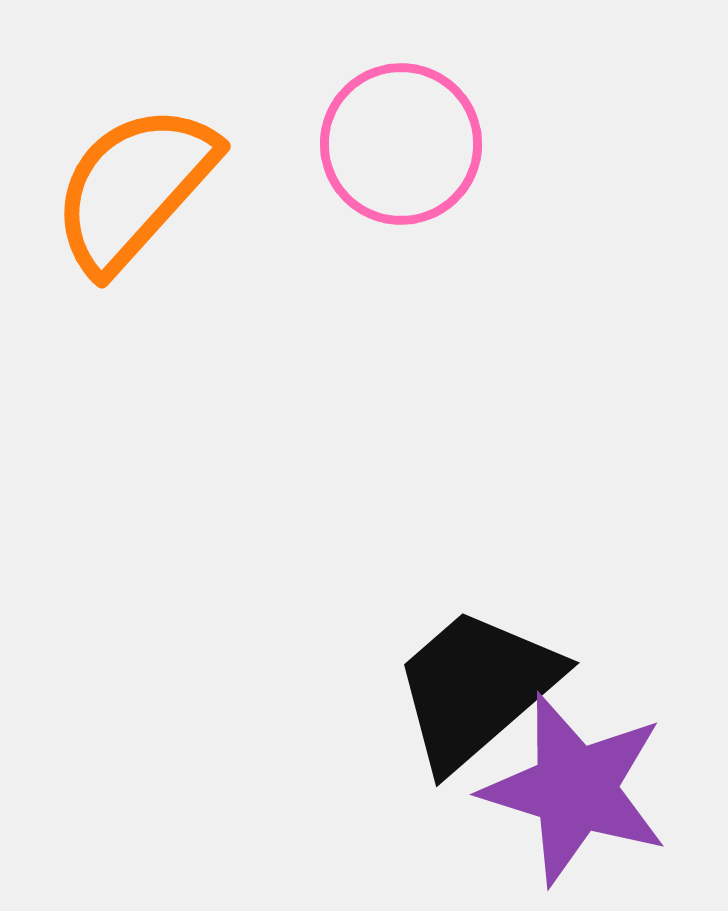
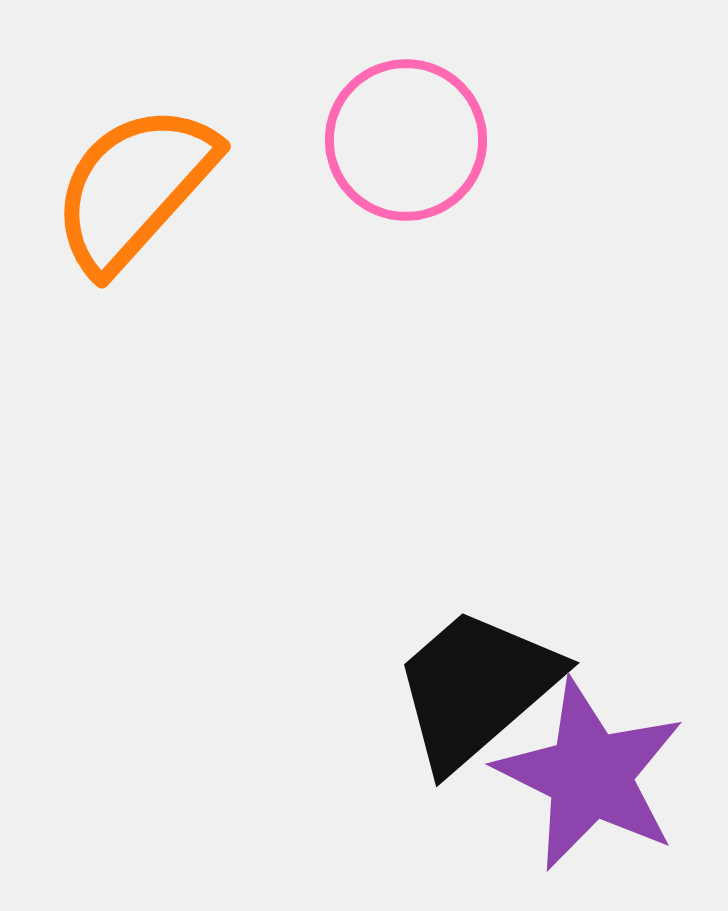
pink circle: moved 5 px right, 4 px up
purple star: moved 15 px right, 14 px up; rotated 9 degrees clockwise
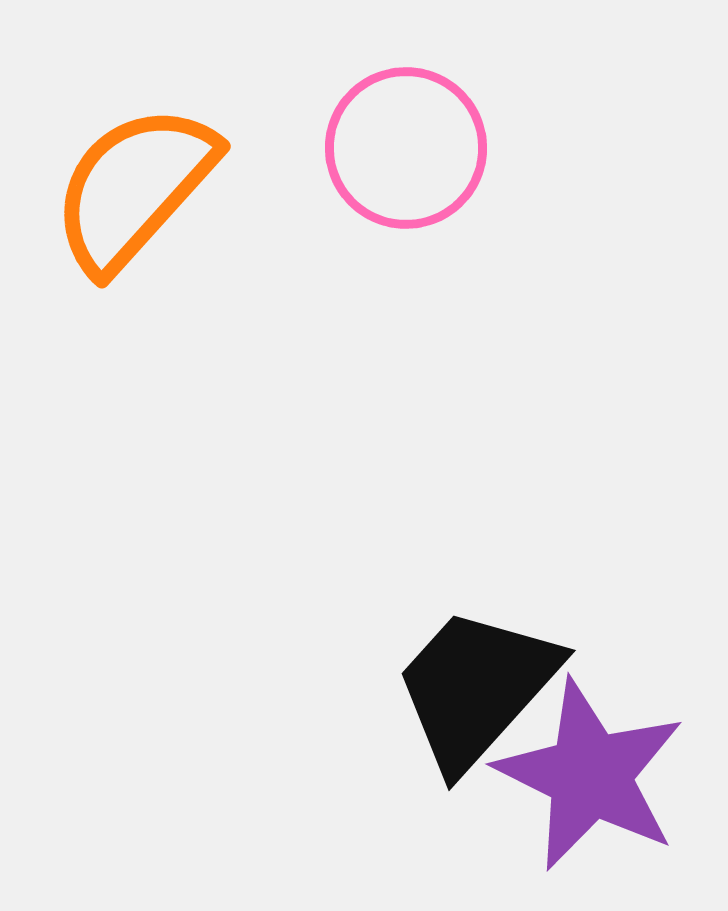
pink circle: moved 8 px down
black trapezoid: rotated 7 degrees counterclockwise
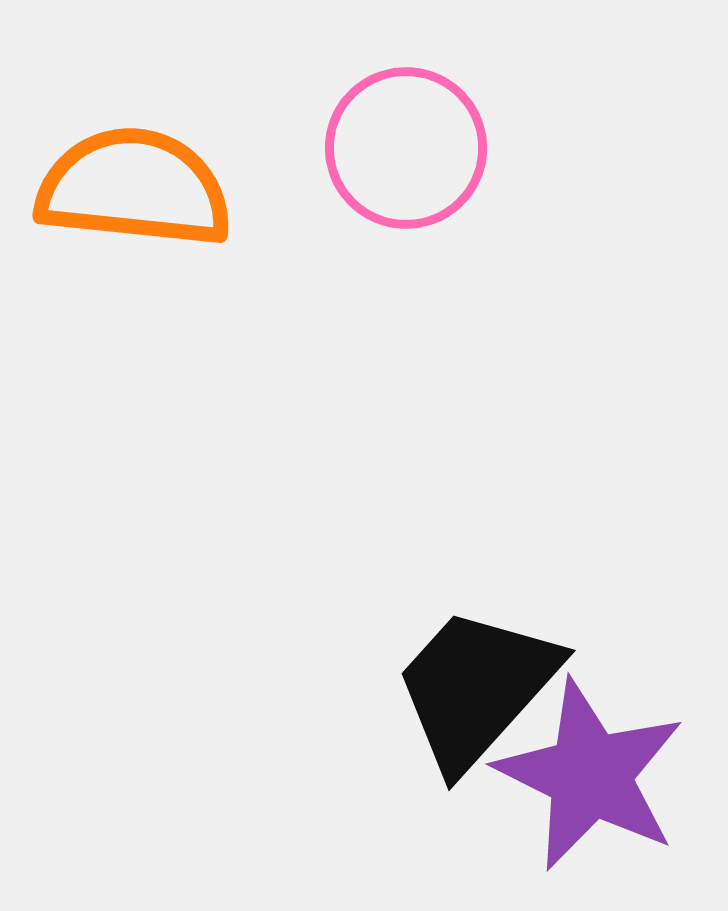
orange semicircle: rotated 54 degrees clockwise
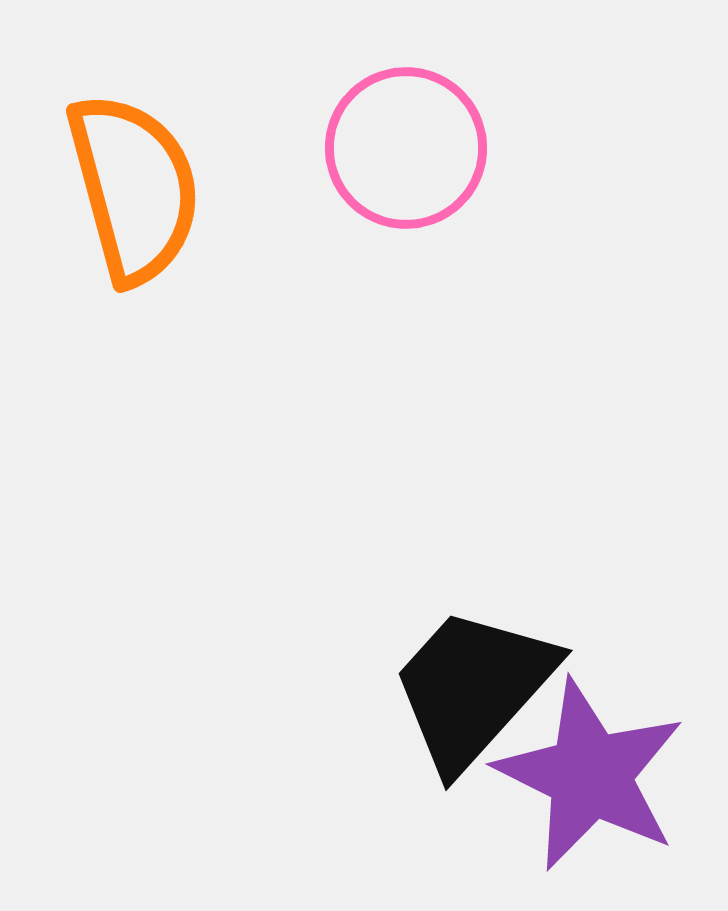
orange semicircle: rotated 69 degrees clockwise
black trapezoid: moved 3 px left
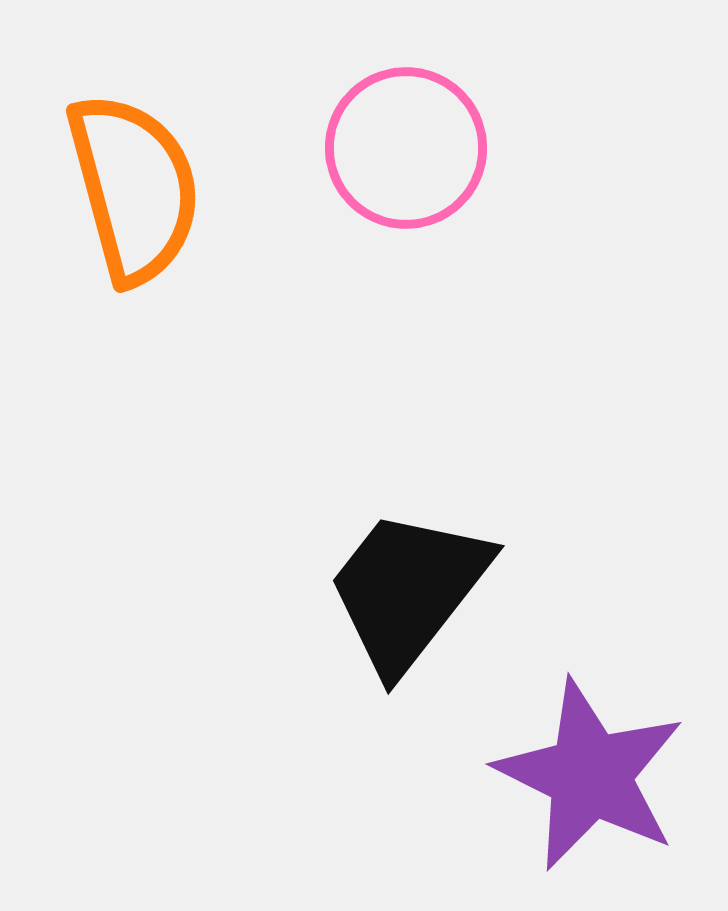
black trapezoid: moved 65 px left, 98 px up; rotated 4 degrees counterclockwise
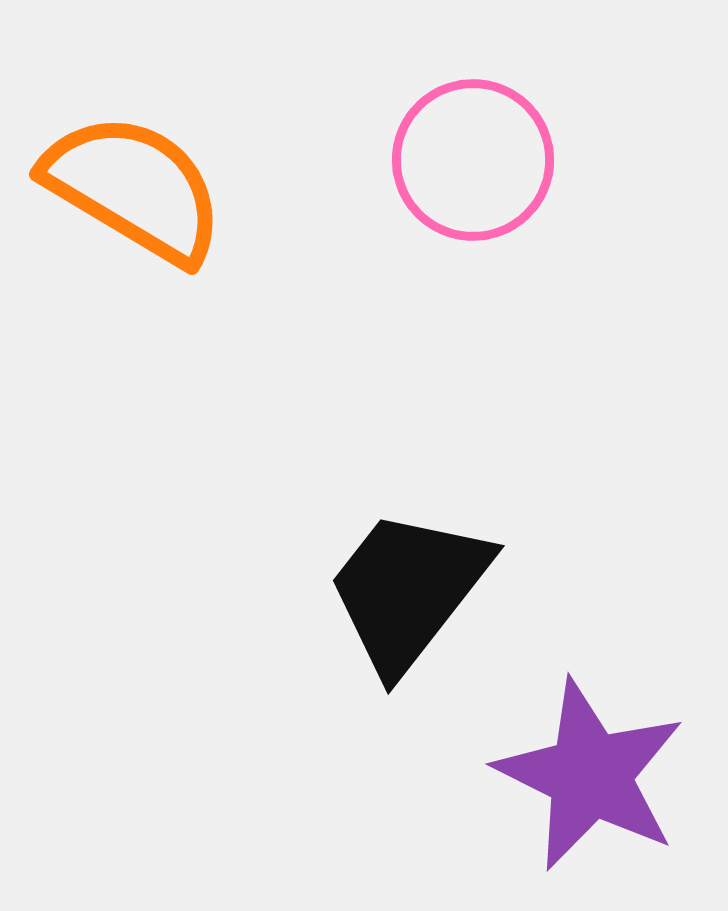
pink circle: moved 67 px right, 12 px down
orange semicircle: rotated 44 degrees counterclockwise
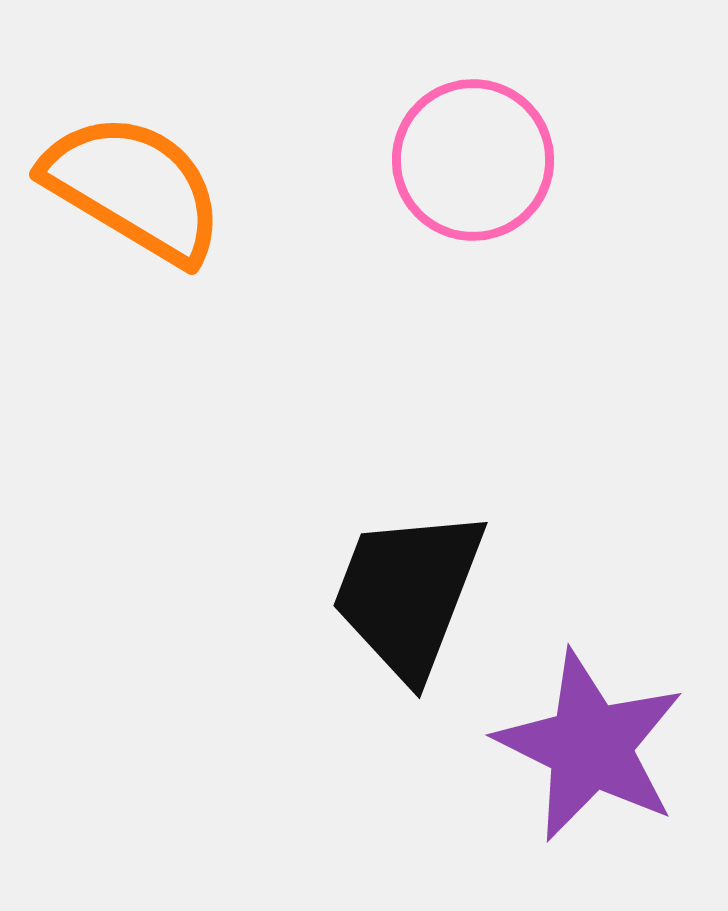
black trapezoid: moved 3 px down; rotated 17 degrees counterclockwise
purple star: moved 29 px up
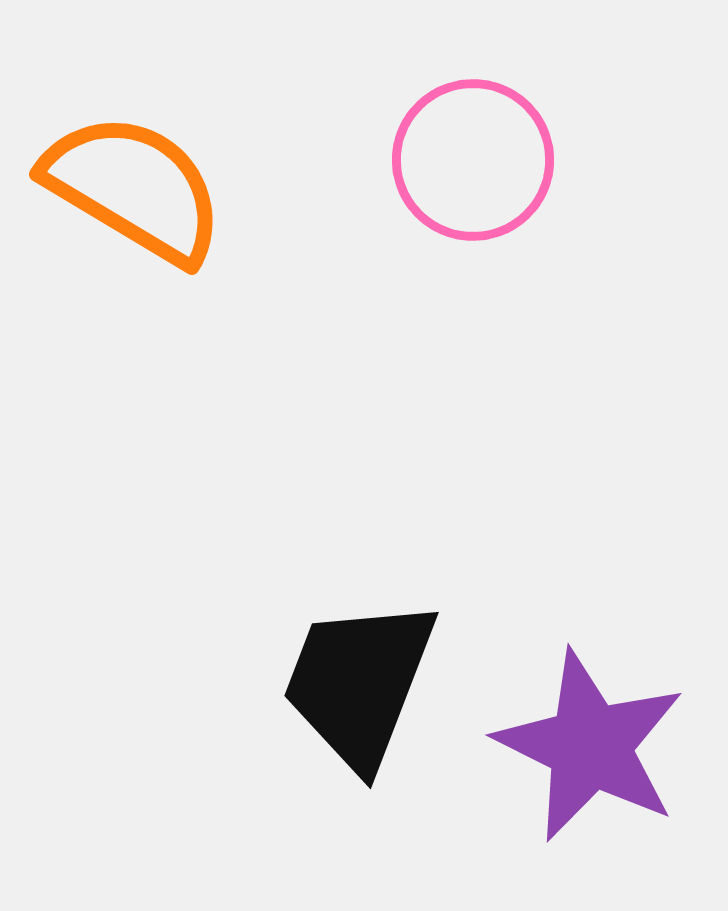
black trapezoid: moved 49 px left, 90 px down
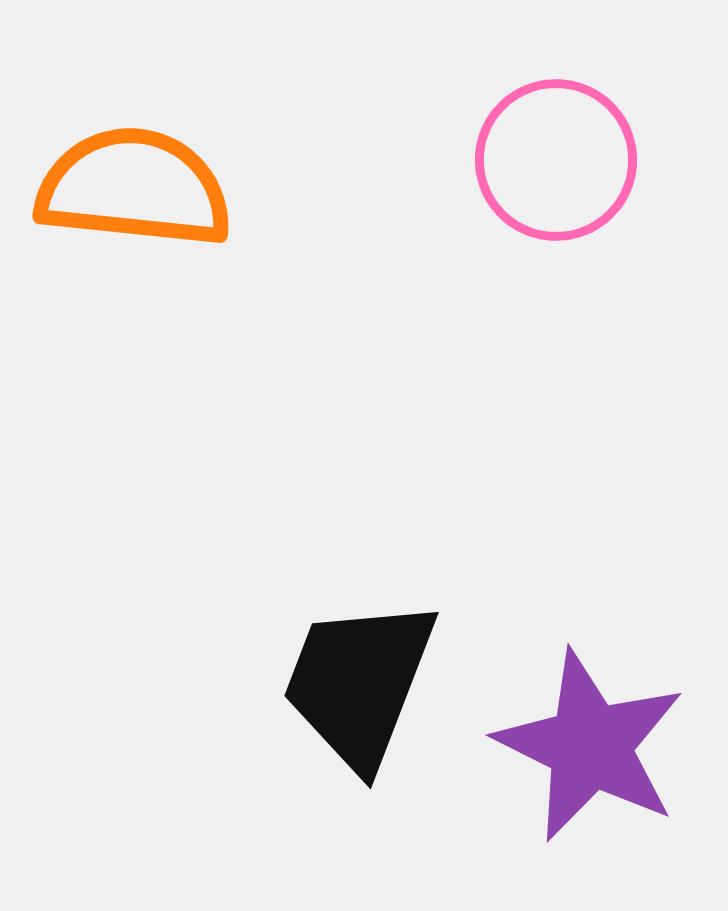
pink circle: moved 83 px right
orange semicircle: rotated 25 degrees counterclockwise
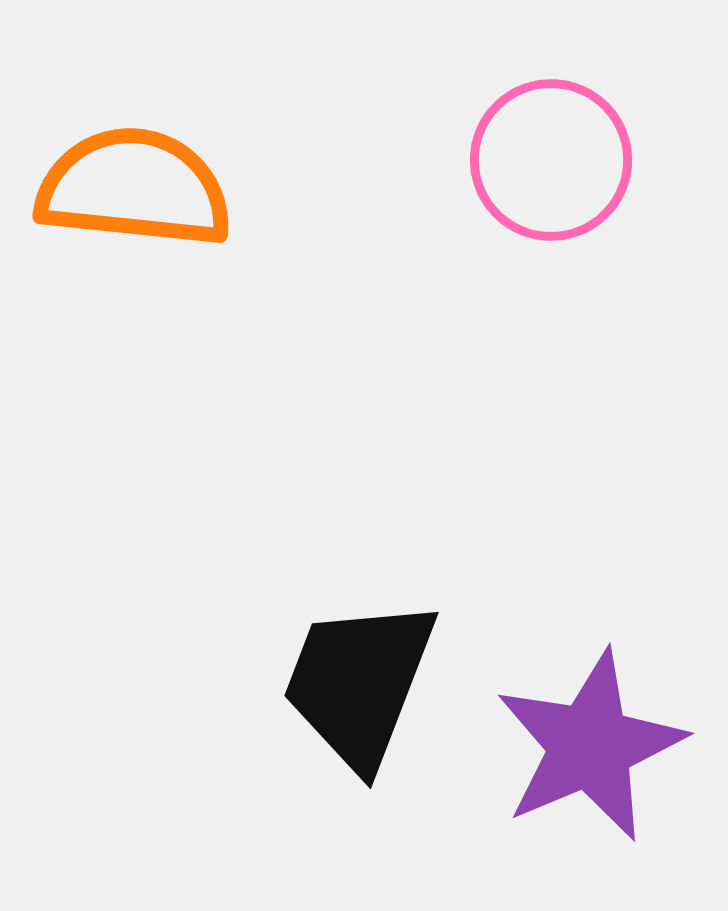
pink circle: moved 5 px left
purple star: rotated 23 degrees clockwise
